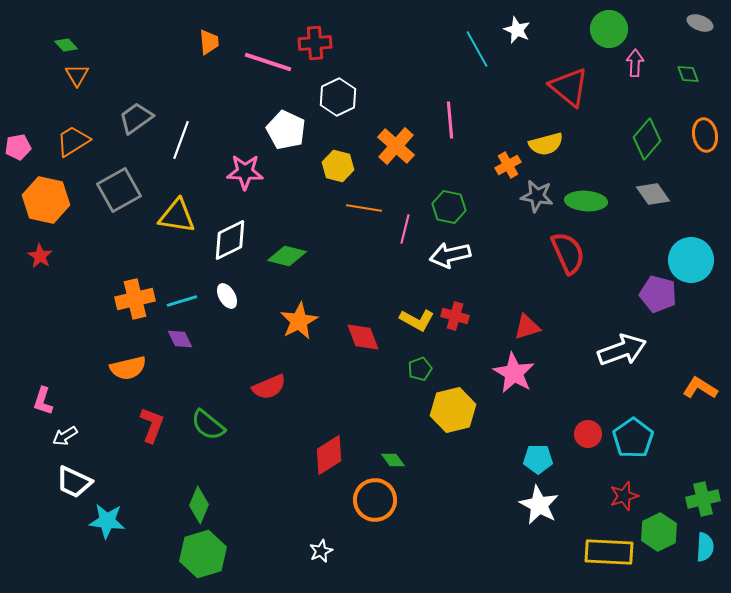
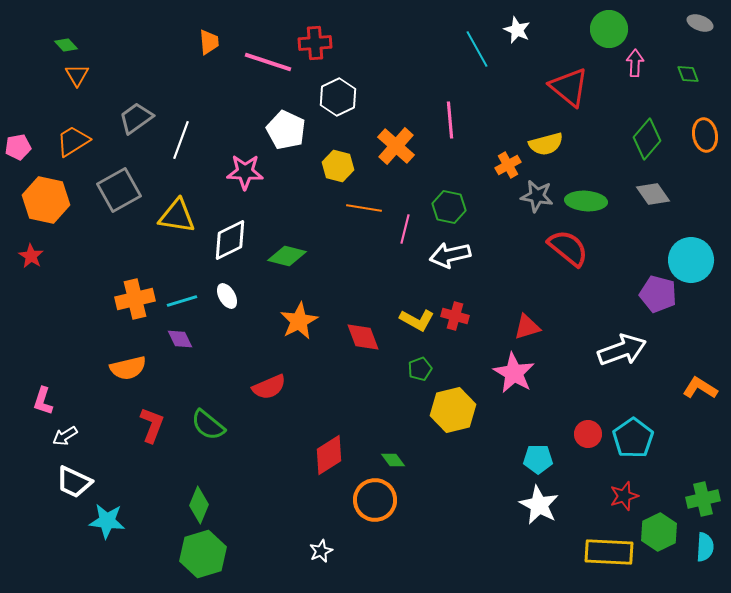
red semicircle at (568, 253): moved 5 px up; rotated 27 degrees counterclockwise
red star at (40, 256): moved 9 px left
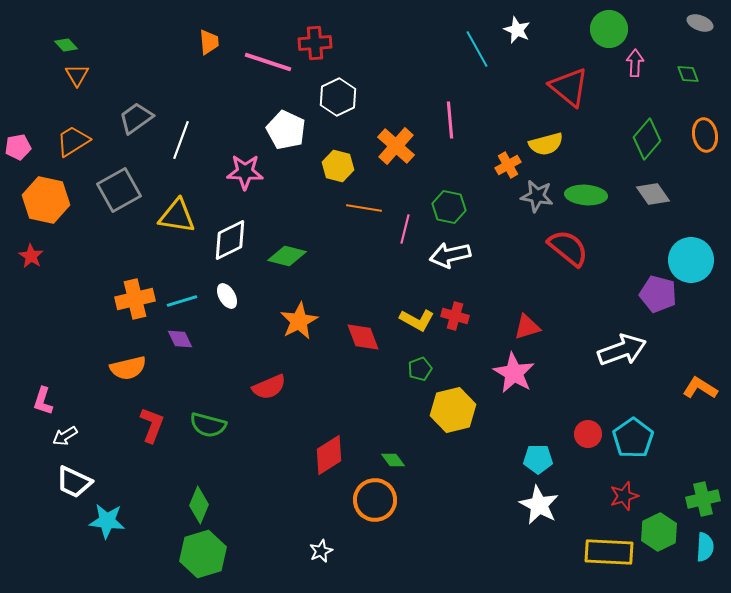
green ellipse at (586, 201): moved 6 px up
green semicircle at (208, 425): rotated 24 degrees counterclockwise
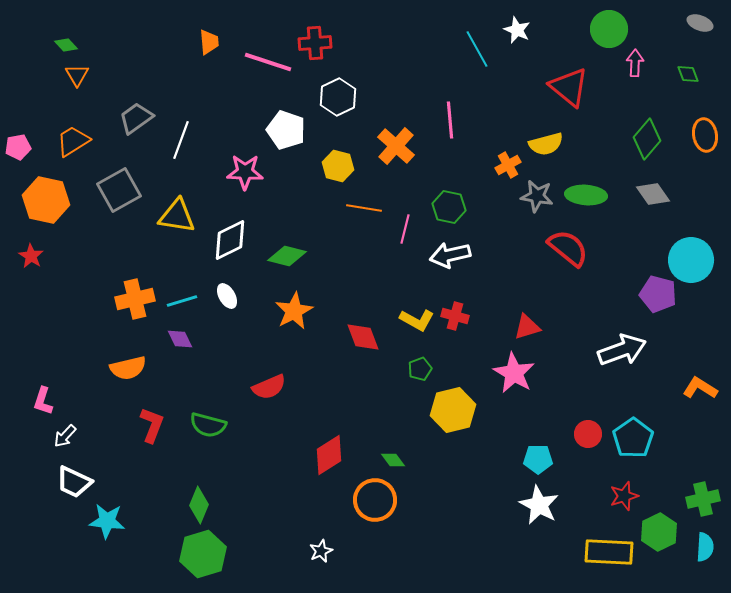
white pentagon at (286, 130): rotated 6 degrees counterclockwise
orange star at (299, 321): moved 5 px left, 10 px up
white arrow at (65, 436): rotated 15 degrees counterclockwise
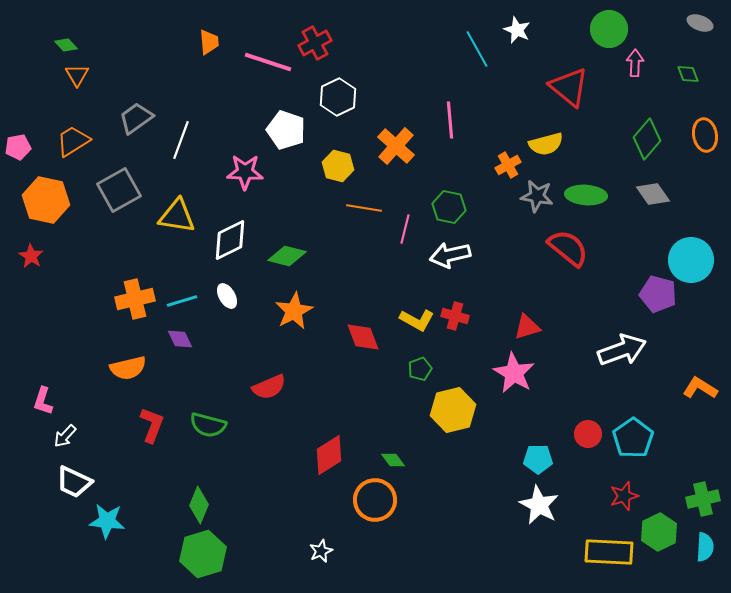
red cross at (315, 43): rotated 24 degrees counterclockwise
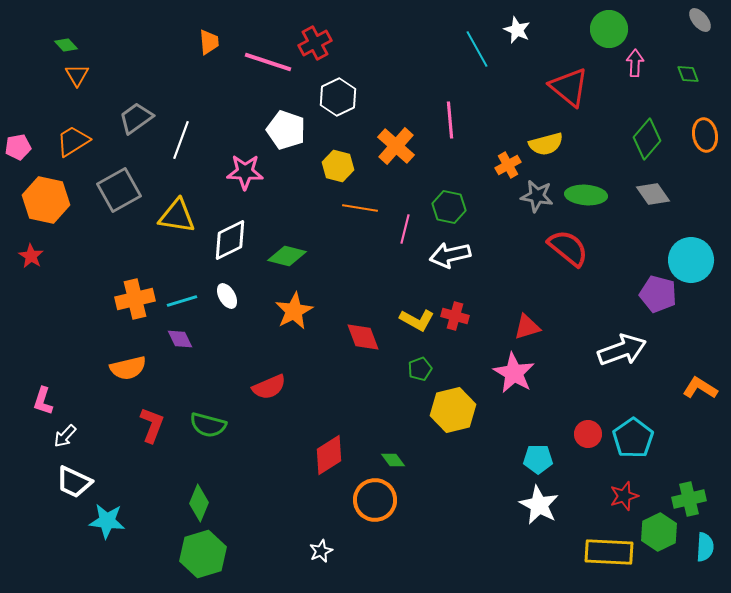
gray ellipse at (700, 23): moved 3 px up; rotated 30 degrees clockwise
orange line at (364, 208): moved 4 px left
green cross at (703, 499): moved 14 px left
green diamond at (199, 505): moved 2 px up
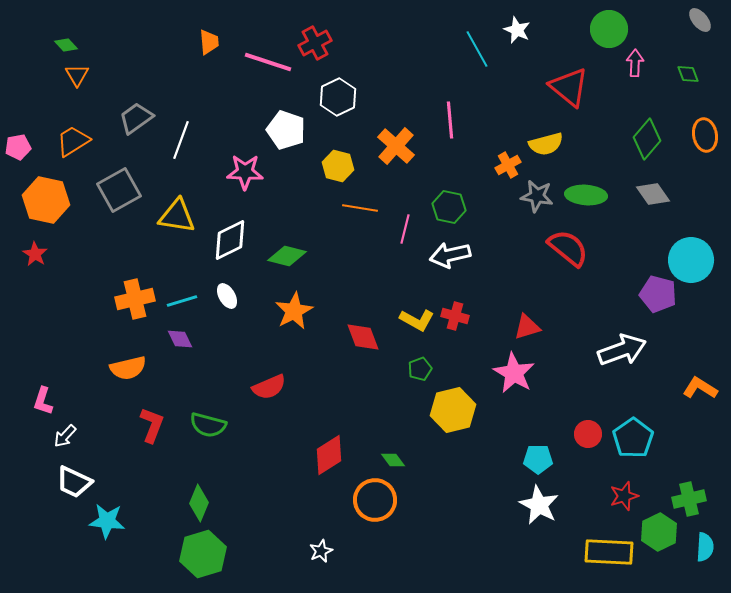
red star at (31, 256): moved 4 px right, 2 px up
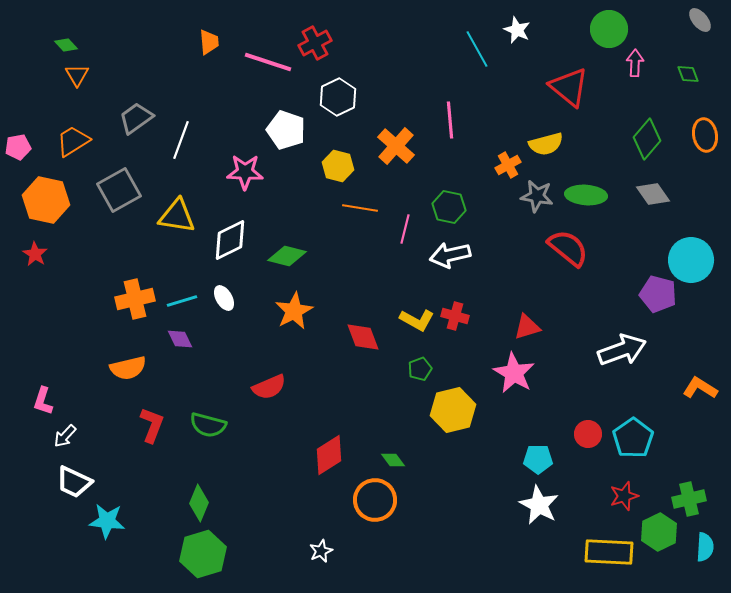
white ellipse at (227, 296): moved 3 px left, 2 px down
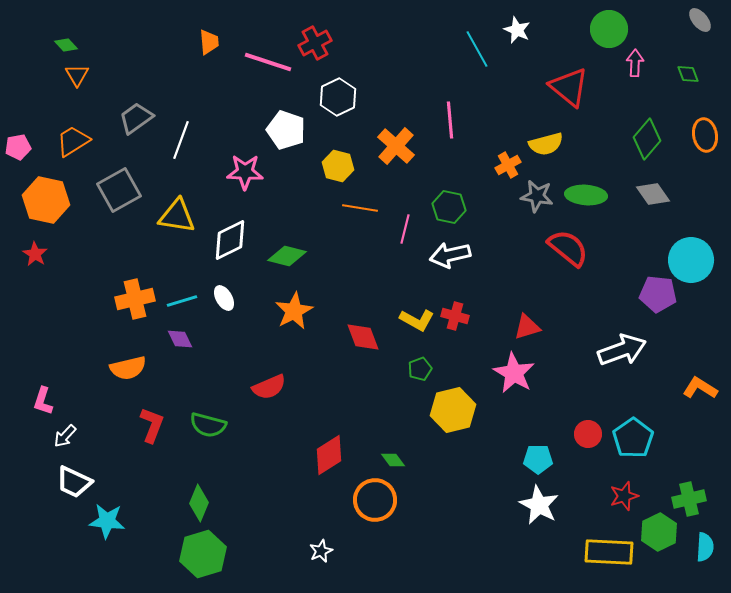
purple pentagon at (658, 294): rotated 9 degrees counterclockwise
